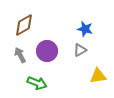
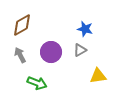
brown diamond: moved 2 px left
purple circle: moved 4 px right, 1 px down
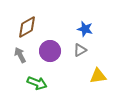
brown diamond: moved 5 px right, 2 px down
purple circle: moved 1 px left, 1 px up
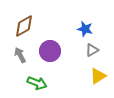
brown diamond: moved 3 px left, 1 px up
gray triangle: moved 12 px right
yellow triangle: rotated 24 degrees counterclockwise
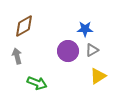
blue star: rotated 14 degrees counterclockwise
purple circle: moved 18 px right
gray arrow: moved 3 px left, 1 px down; rotated 14 degrees clockwise
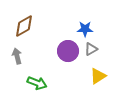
gray triangle: moved 1 px left, 1 px up
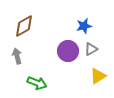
blue star: moved 1 px left, 3 px up; rotated 14 degrees counterclockwise
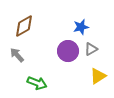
blue star: moved 3 px left, 1 px down
gray arrow: moved 1 px up; rotated 28 degrees counterclockwise
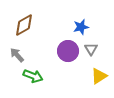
brown diamond: moved 1 px up
gray triangle: rotated 32 degrees counterclockwise
yellow triangle: moved 1 px right
green arrow: moved 4 px left, 7 px up
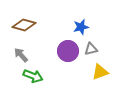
brown diamond: rotated 45 degrees clockwise
gray triangle: rotated 48 degrees clockwise
gray arrow: moved 4 px right
yellow triangle: moved 1 px right, 4 px up; rotated 12 degrees clockwise
